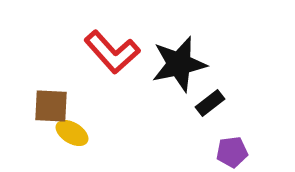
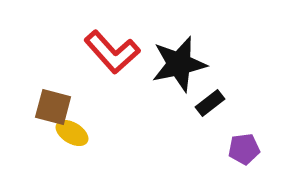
brown square: moved 2 px right, 1 px down; rotated 12 degrees clockwise
purple pentagon: moved 12 px right, 3 px up
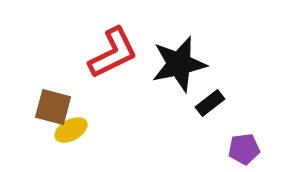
red L-shape: moved 1 px right, 1 px down; rotated 74 degrees counterclockwise
yellow ellipse: moved 1 px left, 3 px up; rotated 60 degrees counterclockwise
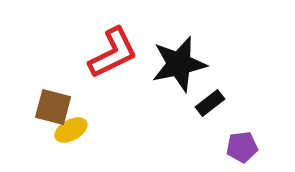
purple pentagon: moved 2 px left, 2 px up
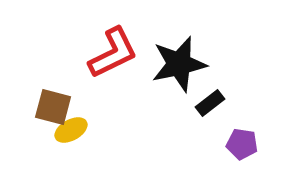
purple pentagon: moved 3 px up; rotated 16 degrees clockwise
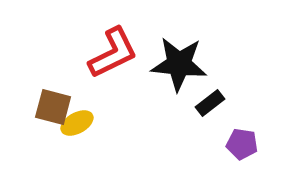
black star: rotated 18 degrees clockwise
yellow ellipse: moved 6 px right, 7 px up
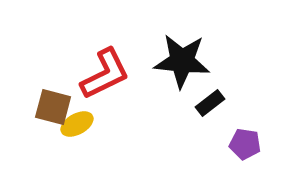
red L-shape: moved 8 px left, 21 px down
black star: moved 3 px right, 3 px up
yellow ellipse: moved 1 px down
purple pentagon: moved 3 px right
